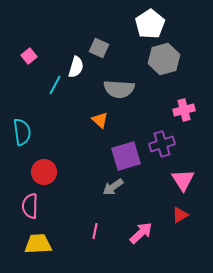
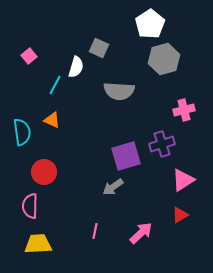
gray semicircle: moved 2 px down
orange triangle: moved 48 px left; rotated 18 degrees counterclockwise
pink triangle: rotated 30 degrees clockwise
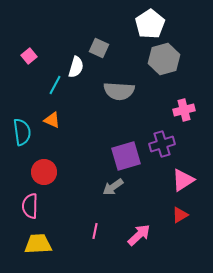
pink arrow: moved 2 px left, 2 px down
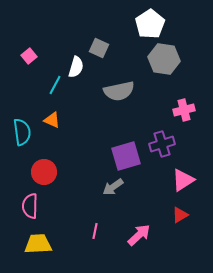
gray hexagon: rotated 24 degrees clockwise
gray semicircle: rotated 16 degrees counterclockwise
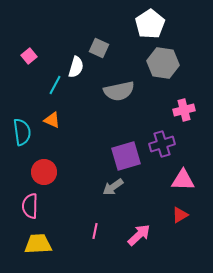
gray hexagon: moved 1 px left, 4 px down
pink triangle: rotated 35 degrees clockwise
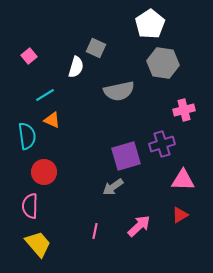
gray square: moved 3 px left
cyan line: moved 10 px left, 10 px down; rotated 30 degrees clockwise
cyan semicircle: moved 5 px right, 4 px down
pink arrow: moved 9 px up
yellow trapezoid: rotated 52 degrees clockwise
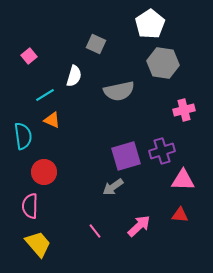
gray square: moved 4 px up
white semicircle: moved 2 px left, 9 px down
cyan semicircle: moved 4 px left
purple cross: moved 7 px down
red triangle: rotated 36 degrees clockwise
pink line: rotated 49 degrees counterclockwise
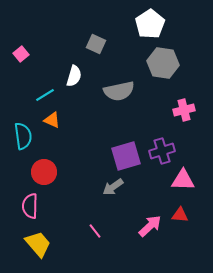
pink square: moved 8 px left, 2 px up
pink arrow: moved 11 px right
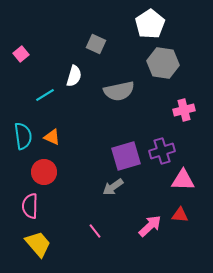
orange triangle: moved 17 px down
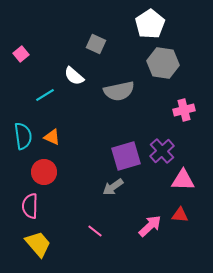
white semicircle: rotated 115 degrees clockwise
purple cross: rotated 25 degrees counterclockwise
pink line: rotated 14 degrees counterclockwise
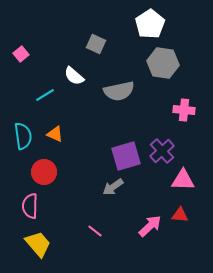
pink cross: rotated 20 degrees clockwise
orange triangle: moved 3 px right, 3 px up
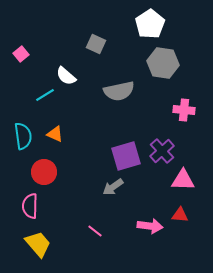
white semicircle: moved 8 px left
pink arrow: rotated 50 degrees clockwise
